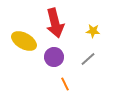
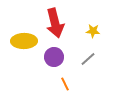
yellow ellipse: rotated 30 degrees counterclockwise
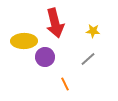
purple circle: moved 9 px left
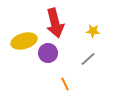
yellow ellipse: rotated 15 degrees counterclockwise
purple circle: moved 3 px right, 4 px up
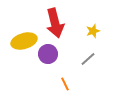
yellow star: rotated 24 degrees counterclockwise
purple circle: moved 1 px down
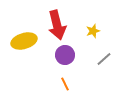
red arrow: moved 2 px right, 2 px down
purple circle: moved 17 px right, 1 px down
gray line: moved 16 px right
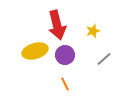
yellow ellipse: moved 11 px right, 10 px down
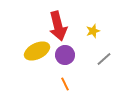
red arrow: moved 1 px right, 1 px down
yellow ellipse: moved 2 px right; rotated 10 degrees counterclockwise
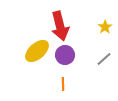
red arrow: moved 2 px right
yellow star: moved 12 px right, 4 px up; rotated 16 degrees counterclockwise
yellow ellipse: rotated 15 degrees counterclockwise
orange line: moved 2 px left; rotated 24 degrees clockwise
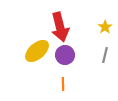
red arrow: moved 1 px down
gray line: moved 1 px right, 4 px up; rotated 35 degrees counterclockwise
